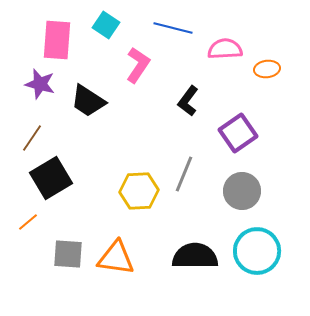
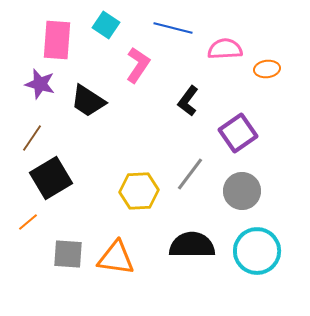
gray line: moved 6 px right; rotated 15 degrees clockwise
black semicircle: moved 3 px left, 11 px up
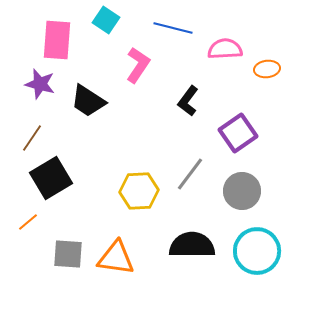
cyan square: moved 5 px up
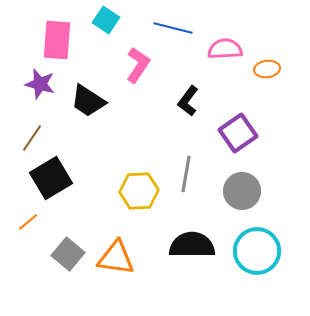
gray line: moved 4 px left; rotated 27 degrees counterclockwise
gray square: rotated 36 degrees clockwise
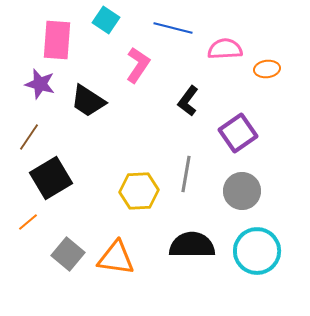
brown line: moved 3 px left, 1 px up
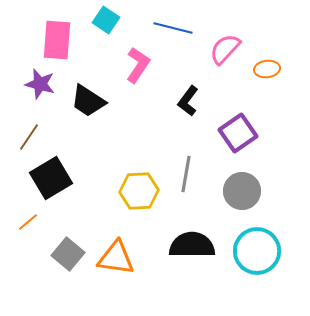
pink semicircle: rotated 44 degrees counterclockwise
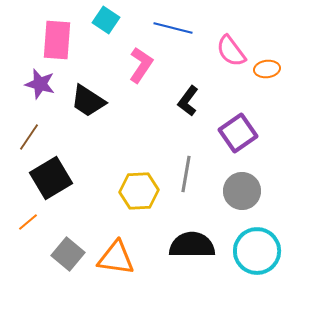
pink semicircle: moved 6 px right, 2 px down; rotated 80 degrees counterclockwise
pink L-shape: moved 3 px right
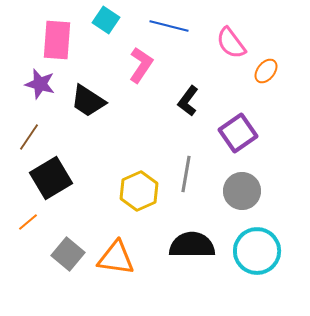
blue line: moved 4 px left, 2 px up
pink semicircle: moved 8 px up
orange ellipse: moved 1 px left, 2 px down; rotated 45 degrees counterclockwise
yellow hexagon: rotated 21 degrees counterclockwise
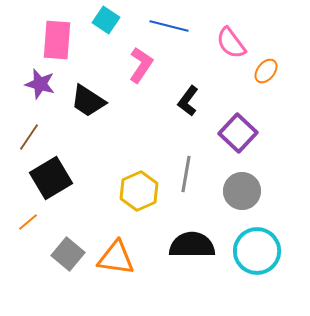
purple square: rotated 12 degrees counterclockwise
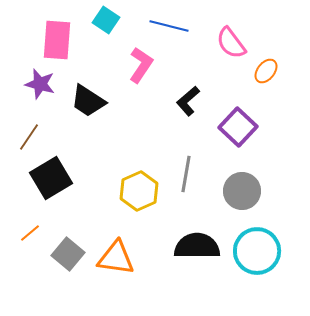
black L-shape: rotated 12 degrees clockwise
purple square: moved 6 px up
orange line: moved 2 px right, 11 px down
black semicircle: moved 5 px right, 1 px down
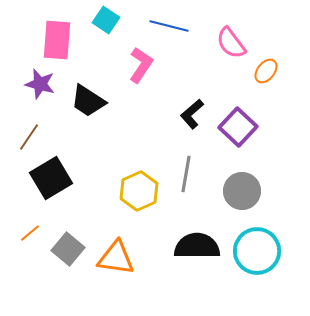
black L-shape: moved 4 px right, 13 px down
gray square: moved 5 px up
